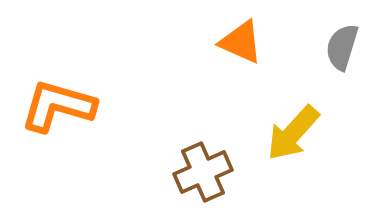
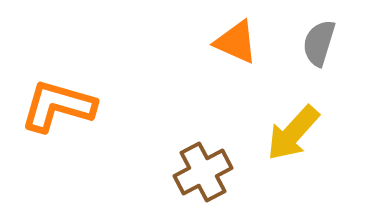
orange triangle: moved 5 px left
gray semicircle: moved 23 px left, 4 px up
brown cross: rotated 4 degrees counterclockwise
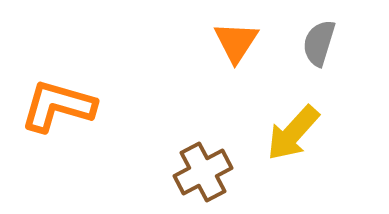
orange triangle: rotated 39 degrees clockwise
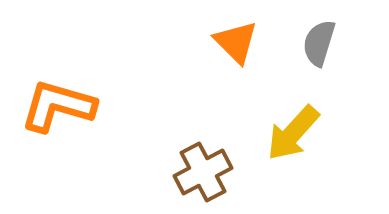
orange triangle: rotated 18 degrees counterclockwise
